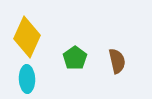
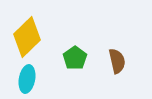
yellow diamond: rotated 21 degrees clockwise
cyan ellipse: rotated 12 degrees clockwise
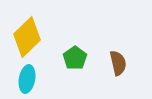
brown semicircle: moved 1 px right, 2 px down
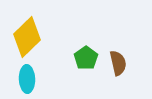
green pentagon: moved 11 px right
cyan ellipse: rotated 12 degrees counterclockwise
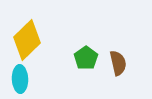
yellow diamond: moved 3 px down
cyan ellipse: moved 7 px left
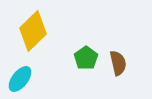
yellow diamond: moved 6 px right, 9 px up
cyan ellipse: rotated 40 degrees clockwise
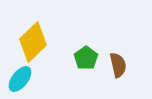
yellow diamond: moved 11 px down
brown semicircle: moved 2 px down
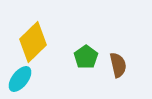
green pentagon: moved 1 px up
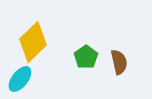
brown semicircle: moved 1 px right, 3 px up
